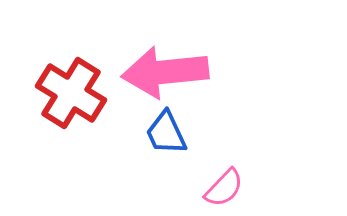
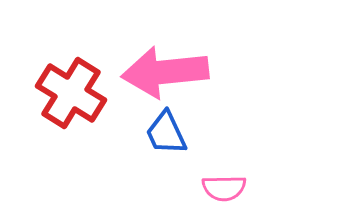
pink semicircle: rotated 45 degrees clockwise
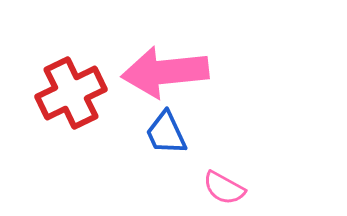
red cross: rotated 32 degrees clockwise
pink semicircle: rotated 30 degrees clockwise
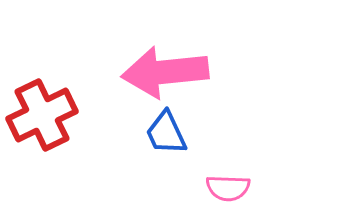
red cross: moved 29 px left, 22 px down
pink semicircle: moved 4 px right; rotated 27 degrees counterclockwise
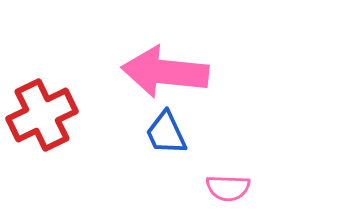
pink arrow: rotated 12 degrees clockwise
